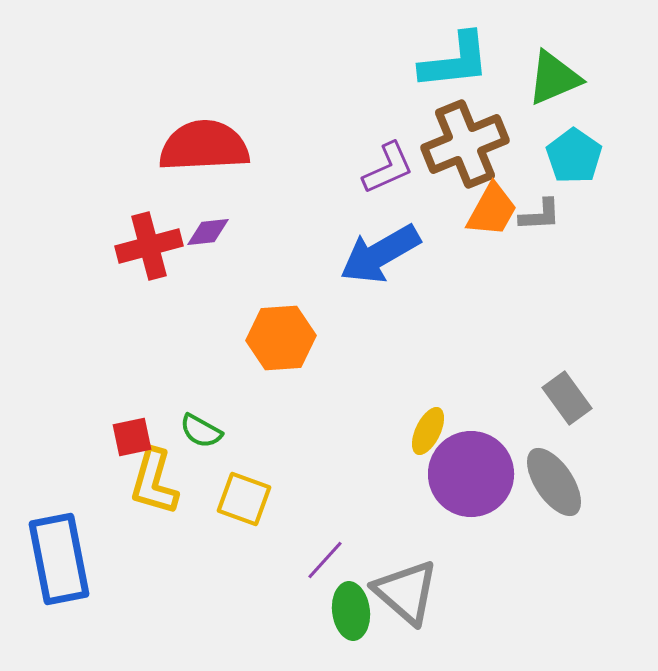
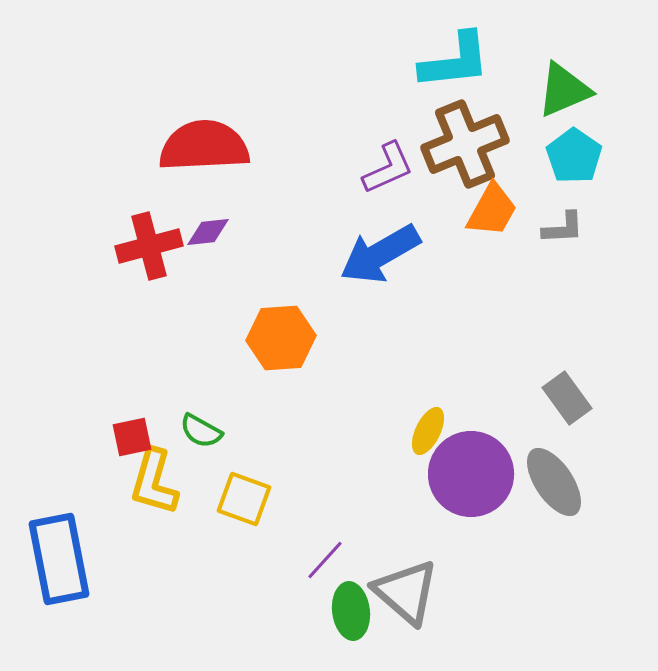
green triangle: moved 10 px right, 12 px down
gray L-shape: moved 23 px right, 13 px down
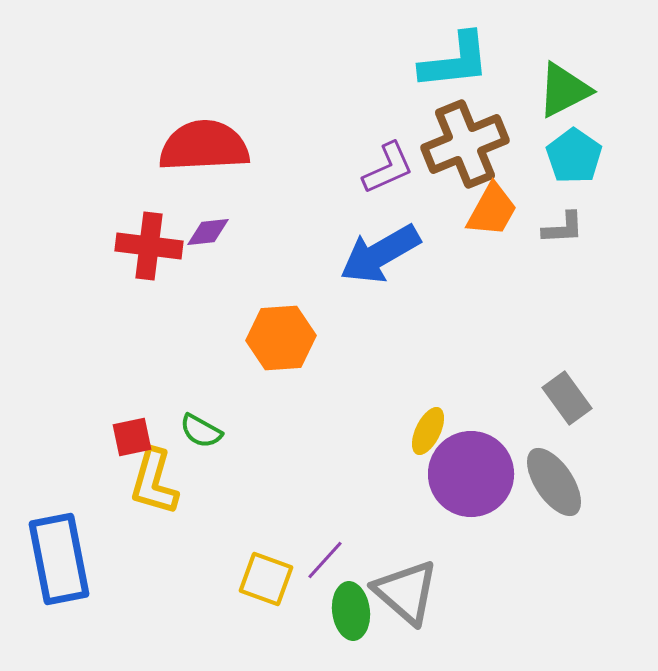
green triangle: rotated 4 degrees counterclockwise
red cross: rotated 22 degrees clockwise
yellow square: moved 22 px right, 80 px down
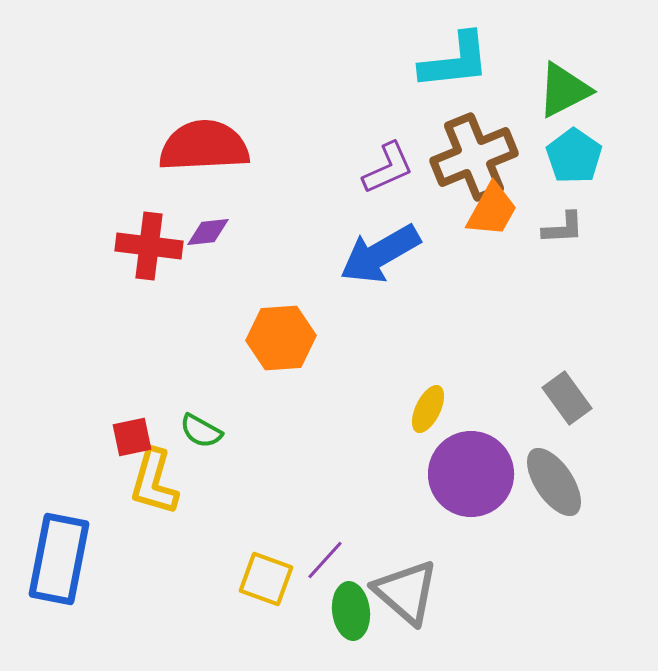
brown cross: moved 9 px right, 13 px down
yellow ellipse: moved 22 px up
blue rectangle: rotated 22 degrees clockwise
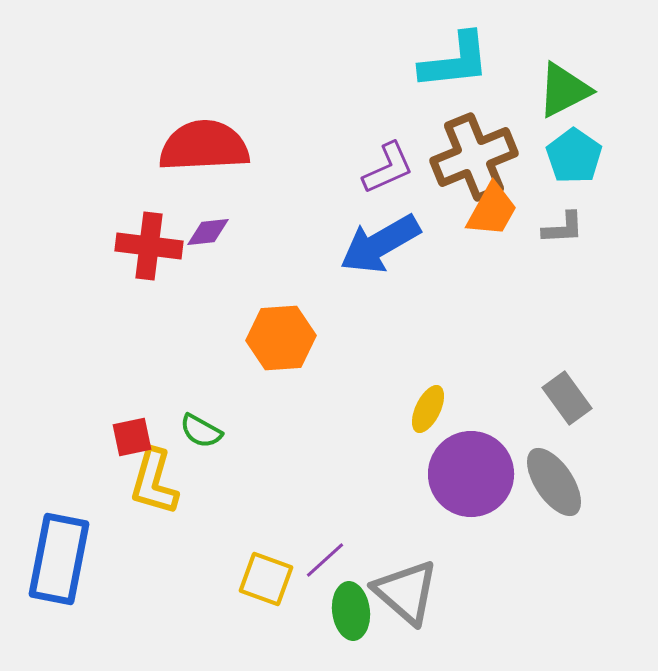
blue arrow: moved 10 px up
purple line: rotated 6 degrees clockwise
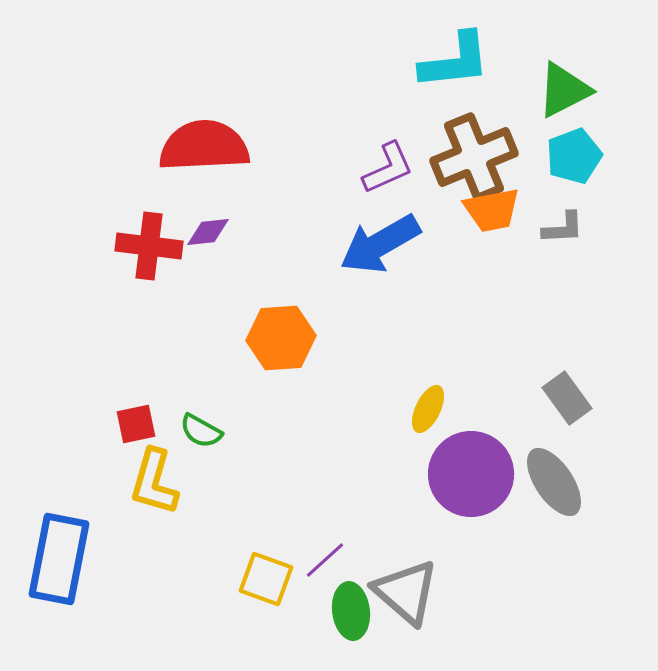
cyan pentagon: rotated 16 degrees clockwise
orange trapezoid: rotated 50 degrees clockwise
red square: moved 4 px right, 13 px up
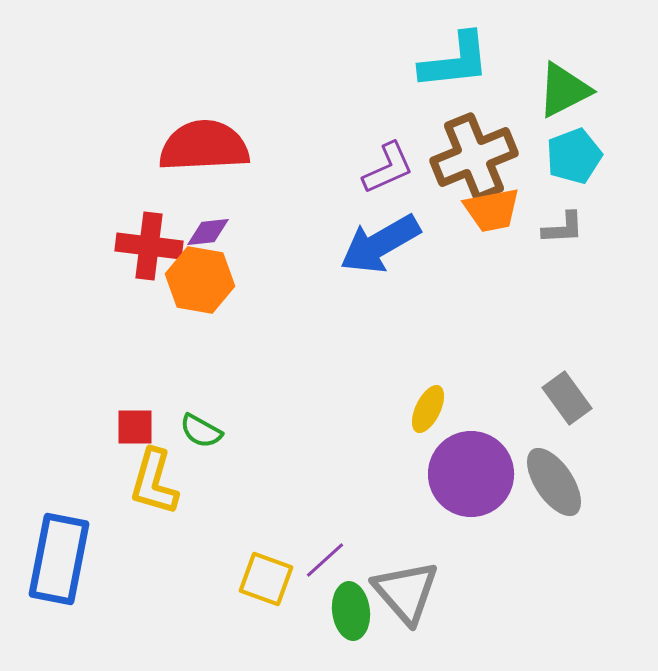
orange hexagon: moved 81 px left, 58 px up; rotated 14 degrees clockwise
red square: moved 1 px left, 3 px down; rotated 12 degrees clockwise
gray triangle: rotated 8 degrees clockwise
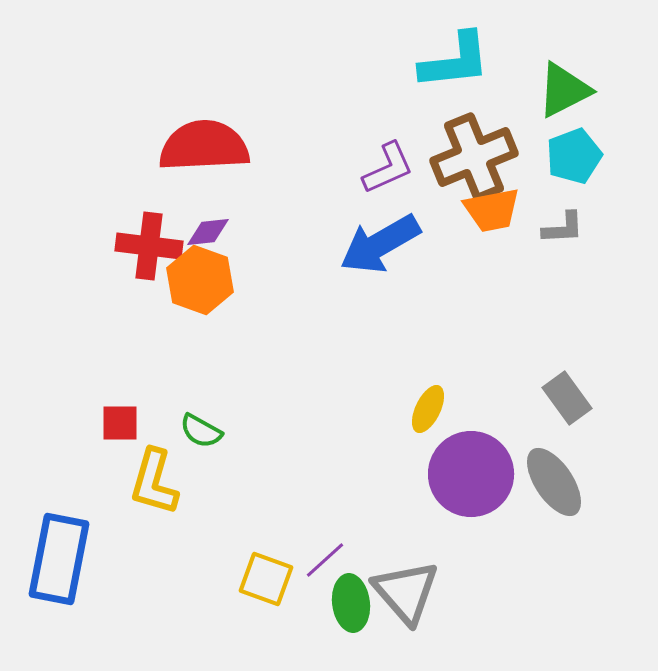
orange hexagon: rotated 10 degrees clockwise
red square: moved 15 px left, 4 px up
green ellipse: moved 8 px up
